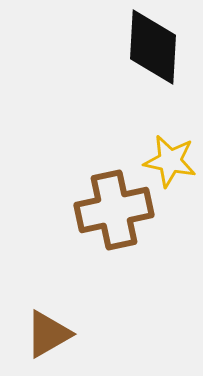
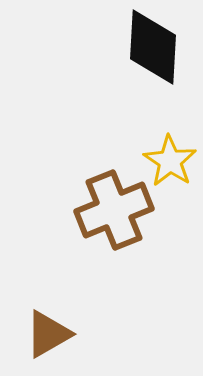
yellow star: rotated 22 degrees clockwise
brown cross: rotated 10 degrees counterclockwise
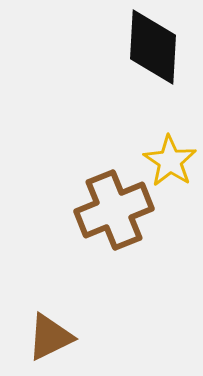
brown triangle: moved 2 px right, 3 px down; rotated 4 degrees clockwise
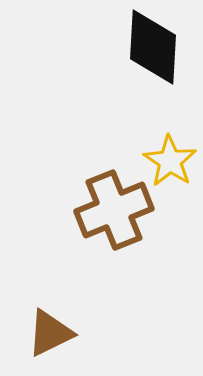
brown triangle: moved 4 px up
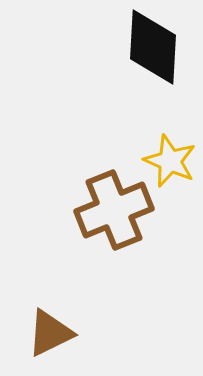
yellow star: rotated 10 degrees counterclockwise
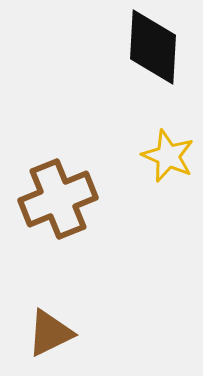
yellow star: moved 2 px left, 5 px up
brown cross: moved 56 px left, 11 px up
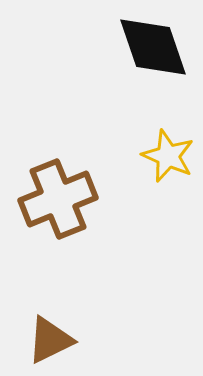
black diamond: rotated 22 degrees counterclockwise
brown triangle: moved 7 px down
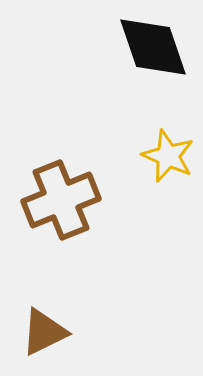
brown cross: moved 3 px right, 1 px down
brown triangle: moved 6 px left, 8 px up
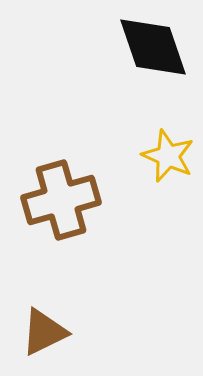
brown cross: rotated 6 degrees clockwise
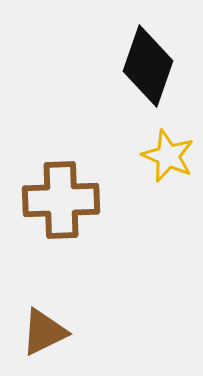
black diamond: moved 5 px left, 19 px down; rotated 38 degrees clockwise
brown cross: rotated 14 degrees clockwise
